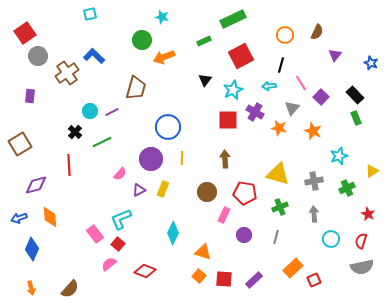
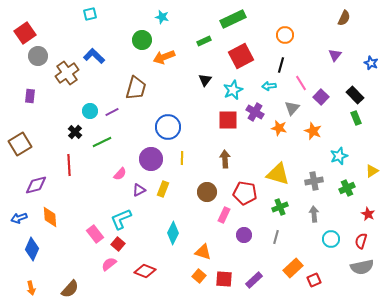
brown semicircle at (317, 32): moved 27 px right, 14 px up
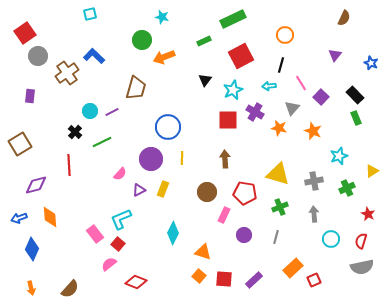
red diamond at (145, 271): moved 9 px left, 11 px down
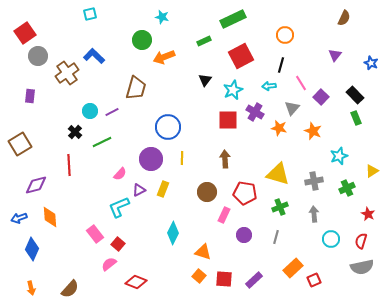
cyan L-shape at (121, 219): moved 2 px left, 12 px up
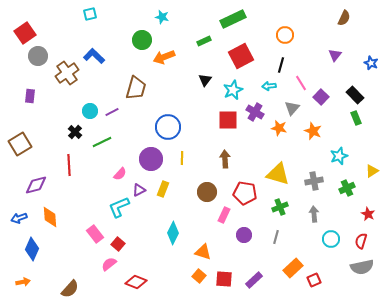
orange arrow at (31, 288): moved 8 px left, 6 px up; rotated 88 degrees counterclockwise
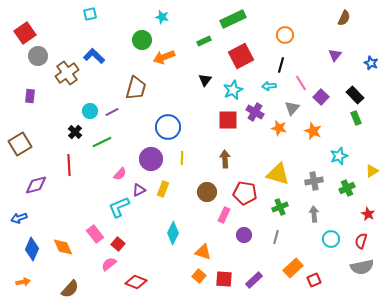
orange diamond at (50, 217): moved 13 px right, 30 px down; rotated 20 degrees counterclockwise
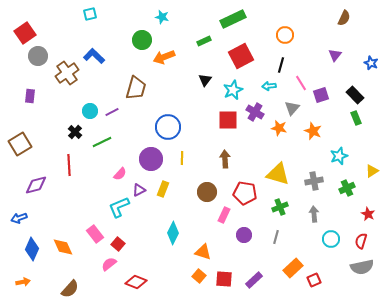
purple square at (321, 97): moved 2 px up; rotated 28 degrees clockwise
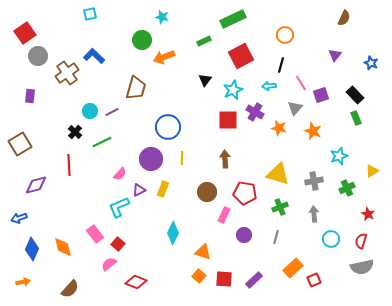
gray triangle at (292, 108): moved 3 px right
orange diamond at (63, 247): rotated 10 degrees clockwise
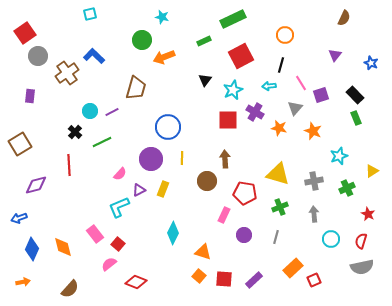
brown circle at (207, 192): moved 11 px up
